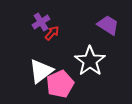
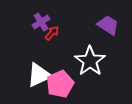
white triangle: moved 2 px left, 4 px down; rotated 12 degrees clockwise
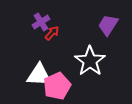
purple trapezoid: rotated 90 degrees counterclockwise
white triangle: rotated 28 degrees clockwise
pink pentagon: moved 3 px left, 2 px down
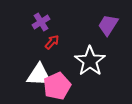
red arrow: moved 9 px down
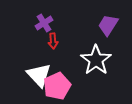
purple cross: moved 3 px right, 1 px down
red arrow: moved 1 px right, 1 px up; rotated 133 degrees clockwise
white star: moved 6 px right, 1 px up
white triangle: rotated 44 degrees clockwise
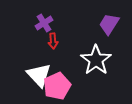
purple trapezoid: moved 1 px right, 1 px up
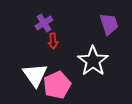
purple trapezoid: rotated 130 degrees clockwise
white star: moved 3 px left, 1 px down
white triangle: moved 4 px left; rotated 8 degrees clockwise
pink pentagon: moved 1 px up
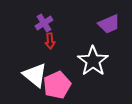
purple trapezoid: rotated 85 degrees clockwise
red arrow: moved 3 px left
white triangle: rotated 16 degrees counterclockwise
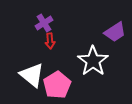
purple trapezoid: moved 6 px right, 8 px down; rotated 10 degrees counterclockwise
white triangle: moved 3 px left
pink pentagon: rotated 8 degrees counterclockwise
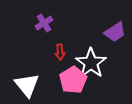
red arrow: moved 10 px right, 11 px down
white star: moved 2 px left, 2 px down
white triangle: moved 5 px left, 10 px down; rotated 12 degrees clockwise
pink pentagon: moved 16 px right, 5 px up
